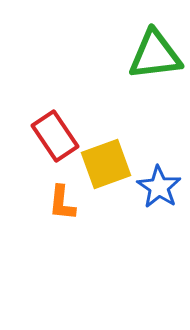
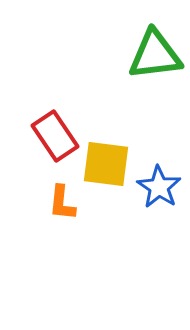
yellow square: rotated 27 degrees clockwise
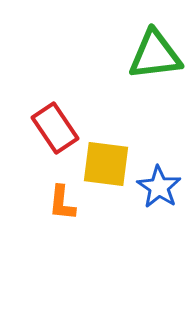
red rectangle: moved 8 px up
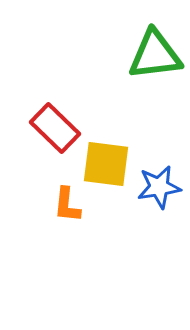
red rectangle: rotated 12 degrees counterclockwise
blue star: rotated 30 degrees clockwise
orange L-shape: moved 5 px right, 2 px down
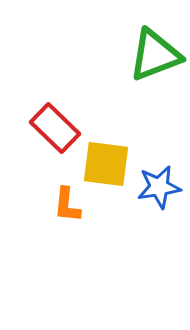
green triangle: rotated 14 degrees counterclockwise
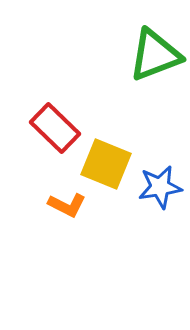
yellow square: rotated 15 degrees clockwise
blue star: moved 1 px right
orange L-shape: rotated 69 degrees counterclockwise
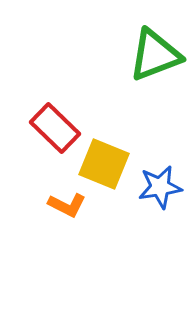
yellow square: moved 2 px left
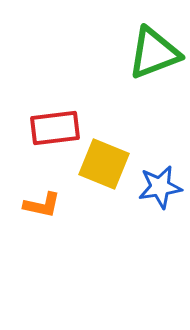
green triangle: moved 1 px left, 2 px up
red rectangle: rotated 51 degrees counterclockwise
orange L-shape: moved 25 px left; rotated 15 degrees counterclockwise
